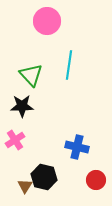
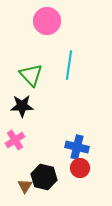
red circle: moved 16 px left, 12 px up
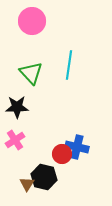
pink circle: moved 15 px left
green triangle: moved 2 px up
black star: moved 5 px left, 1 px down
red circle: moved 18 px left, 14 px up
brown triangle: moved 2 px right, 2 px up
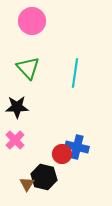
cyan line: moved 6 px right, 8 px down
green triangle: moved 3 px left, 5 px up
pink cross: rotated 12 degrees counterclockwise
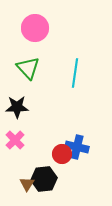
pink circle: moved 3 px right, 7 px down
black hexagon: moved 2 px down; rotated 20 degrees counterclockwise
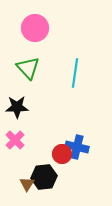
black hexagon: moved 2 px up
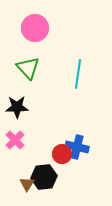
cyan line: moved 3 px right, 1 px down
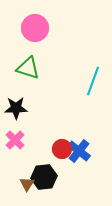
green triangle: rotated 30 degrees counterclockwise
cyan line: moved 15 px right, 7 px down; rotated 12 degrees clockwise
black star: moved 1 px left, 1 px down
blue cross: moved 2 px right, 4 px down; rotated 25 degrees clockwise
red circle: moved 5 px up
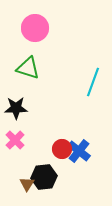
cyan line: moved 1 px down
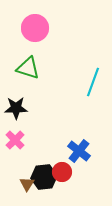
red circle: moved 23 px down
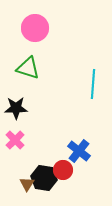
cyan line: moved 2 px down; rotated 16 degrees counterclockwise
red circle: moved 1 px right, 2 px up
black hexagon: moved 1 px down; rotated 15 degrees clockwise
